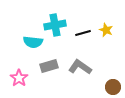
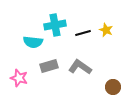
pink star: rotated 18 degrees counterclockwise
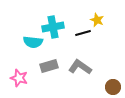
cyan cross: moved 2 px left, 2 px down
yellow star: moved 9 px left, 10 px up
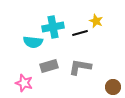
yellow star: moved 1 px left, 1 px down
black line: moved 3 px left
gray L-shape: rotated 25 degrees counterclockwise
pink star: moved 5 px right, 5 px down
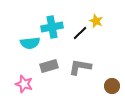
cyan cross: moved 1 px left
black line: rotated 28 degrees counterclockwise
cyan semicircle: moved 3 px left, 1 px down; rotated 12 degrees counterclockwise
pink star: moved 1 px down
brown circle: moved 1 px left, 1 px up
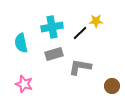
yellow star: rotated 24 degrees counterclockwise
cyan semicircle: moved 9 px left; rotated 84 degrees clockwise
gray rectangle: moved 5 px right, 12 px up
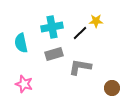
brown circle: moved 2 px down
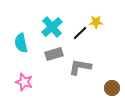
yellow star: moved 1 px down
cyan cross: rotated 30 degrees counterclockwise
pink star: moved 2 px up
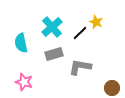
yellow star: rotated 24 degrees clockwise
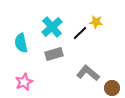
yellow star: rotated 16 degrees counterclockwise
gray L-shape: moved 8 px right, 6 px down; rotated 30 degrees clockwise
pink star: rotated 30 degrees clockwise
